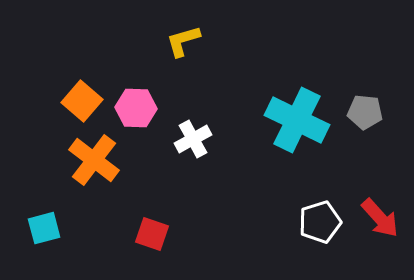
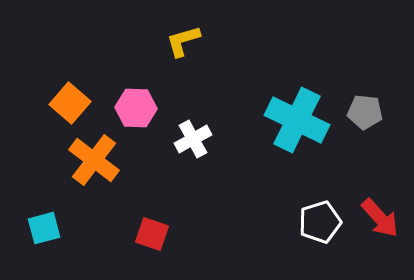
orange square: moved 12 px left, 2 px down
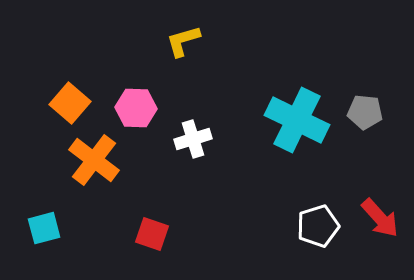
white cross: rotated 12 degrees clockwise
white pentagon: moved 2 px left, 4 px down
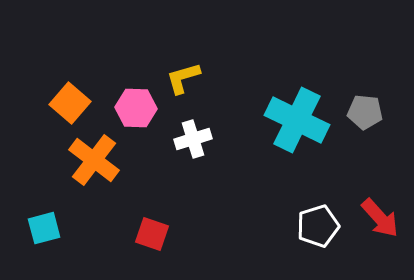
yellow L-shape: moved 37 px down
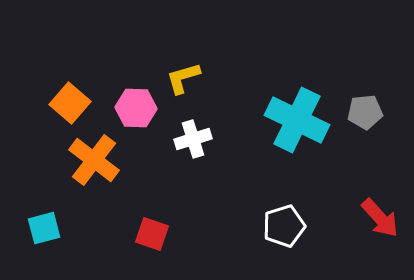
gray pentagon: rotated 12 degrees counterclockwise
white pentagon: moved 34 px left
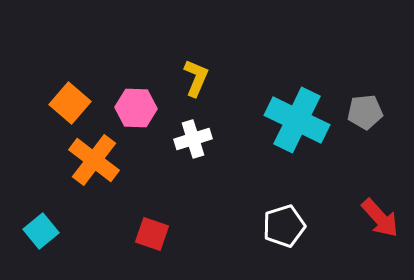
yellow L-shape: moved 13 px right; rotated 129 degrees clockwise
cyan square: moved 3 px left, 3 px down; rotated 24 degrees counterclockwise
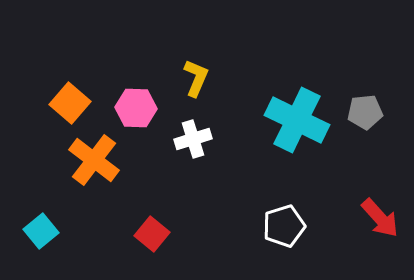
red square: rotated 20 degrees clockwise
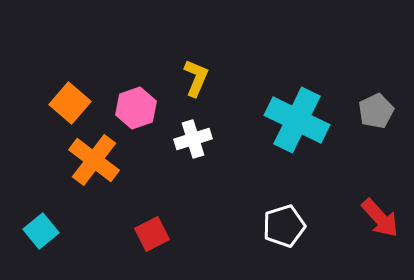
pink hexagon: rotated 21 degrees counterclockwise
gray pentagon: moved 11 px right, 1 px up; rotated 20 degrees counterclockwise
red square: rotated 24 degrees clockwise
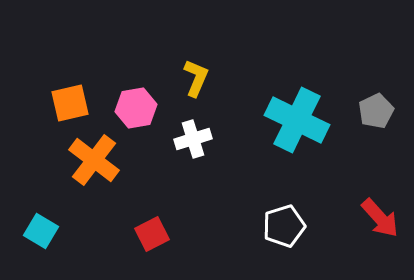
orange square: rotated 36 degrees clockwise
pink hexagon: rotated 9 degrees clockwise
cyan square: rotated 20 degrees counterclockwise
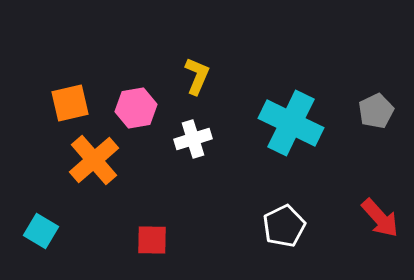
yellow L-shape: moved 1 px right, 2 px up
cyan cross: moved 6 px left, 3 px down
orange cross: rotated 12 degrees clockwise
white pentagon: rotated 9 degrees counterclockwise
red square: moved 6 px down; rotated 28 degrees clockwise
